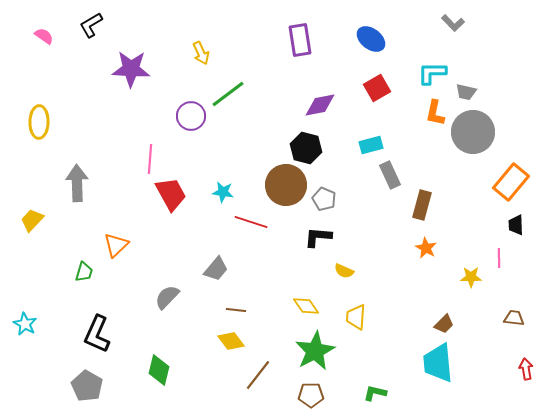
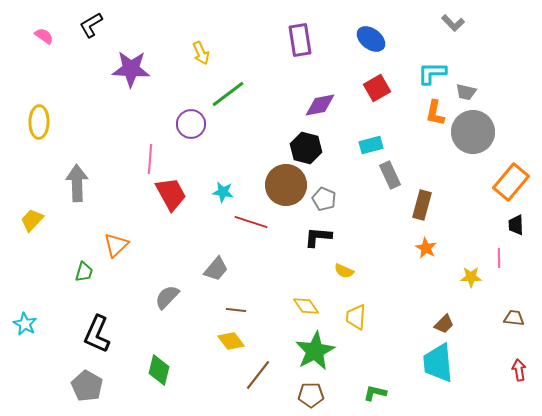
purple circle at (191, 116): moved 8 px down
red arrow at (526, 369): moved 7 px left, 1 px down
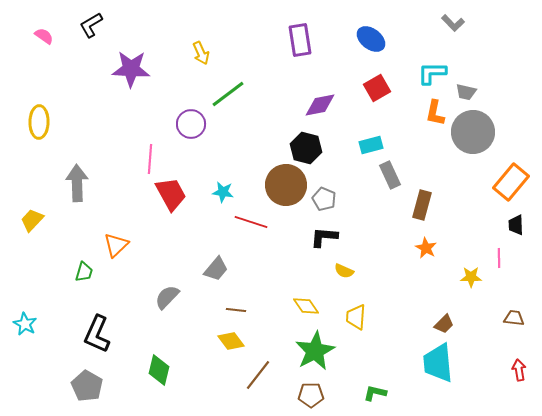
black L-shape at (318, 237): moved 6 px right
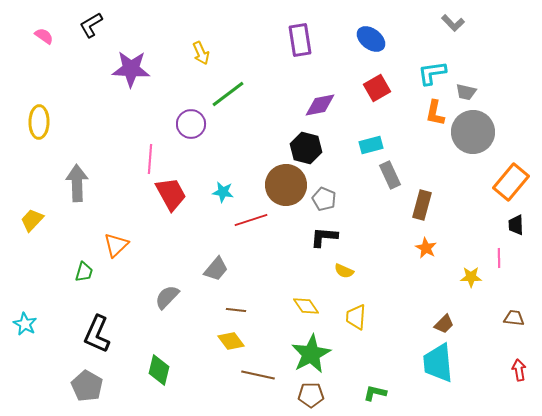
cyan L-shape at (432, 73): rotated 8 degrees counterclockwise
red line at (251, 222): moved 2 px up; rotated 36 degrees counterclockwise
green star at (315, 351): moved 4 px left, 3 px down
brown line at (258, 375): rotated 64 degrees clockwise
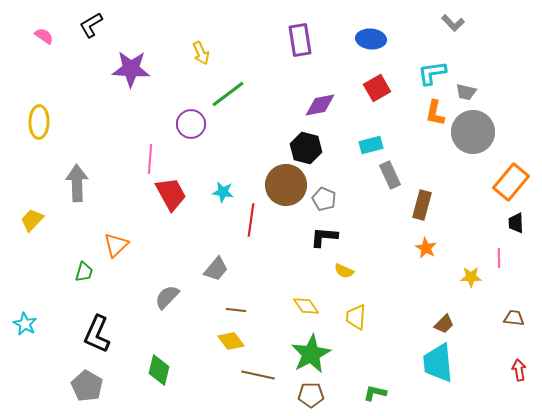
blue ellipse at (371, 39): rotated 32 degrees counterclockwise
red line at (251, 220): rotated 64 degrees counterclockwise
black trapezoid at (516, 225): moved 2 px up
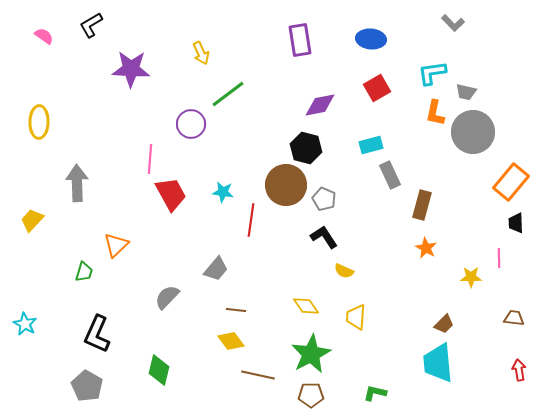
black L-shape at (324, 237): rotated 52 degrees clockwise
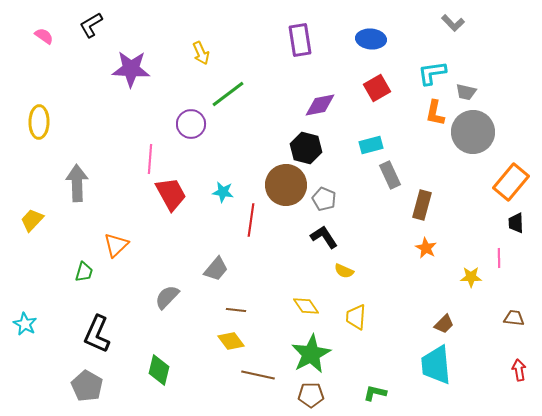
cyan trapezoid at (438, 363): moved 2 px left, 2 px down
